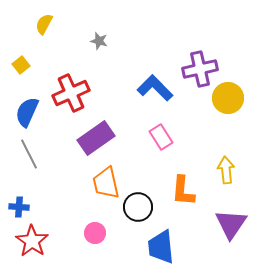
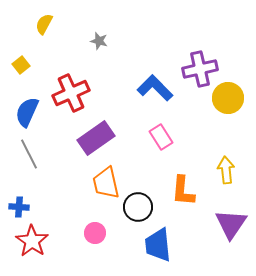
blue trapezoid: moved 3 px left, 2 px up
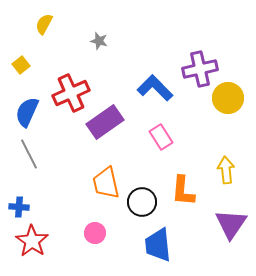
purple rectangle: moved 9 px right, 16 px up
black circle: moved 4 px right, 5 px up
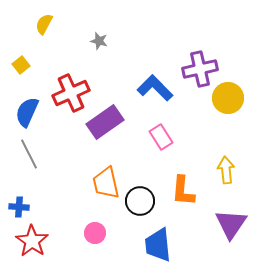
black circle: moved 2 px left, 1 px up
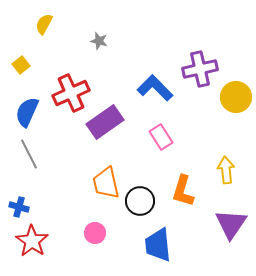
yellow circle: moved 8 px right, 1 px up
orange L-shape: rotated 12 degrees clockwise
blue cross: rotated 12 degrees clockwise
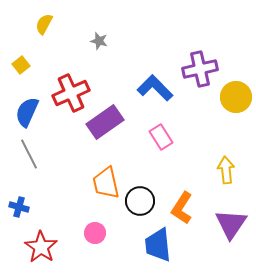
orange L-shape: moved 1 px left, 17 px down; rotated 16 degrees clockwise
red star: moved 9 px right, 6 px down
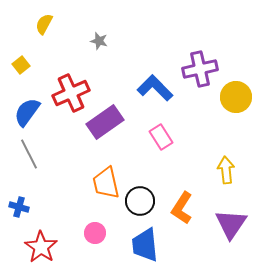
blue semicircle: rotated 12 degrees clockwise
blue trapezoid: moved 13 px left
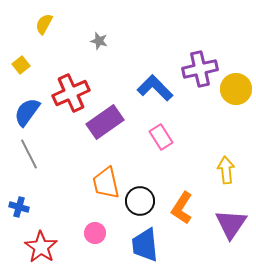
yellow circle: moved 8 px up
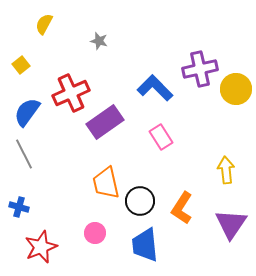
gray line: moved 5 px left
red star: rotated 16 degrees clockwise
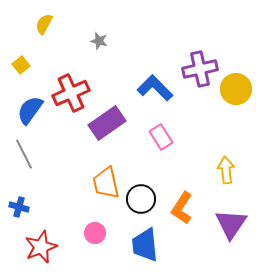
blue semicircle: moved 3 px right, 2 px up
purple rectangle: moved 2 px right, 1 px down
black circle: moved 1 px right, 2 px up
